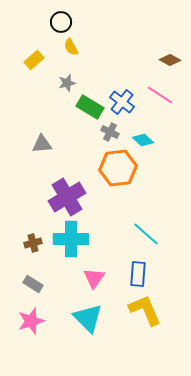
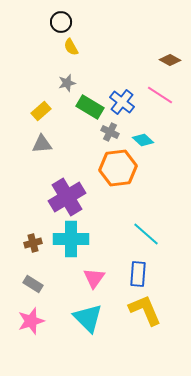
yellow rectangle: moved 7 px right, 51 px down
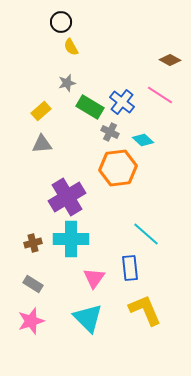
blue rectangle: moved 8 px left, 6 px up; rotated 10 degrees counterclockwise
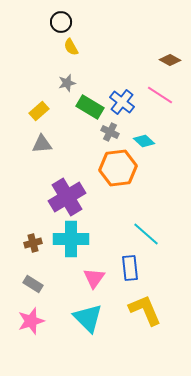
yellow rectangle: moved 2 px left
cyan diamond: moved 1 px right, 1 px down
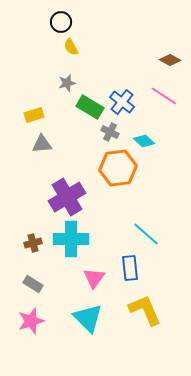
pink line: moved 4 px right, 1 px down
yellow rectangle: moved 5 px left, 4 px down; rotated 24 degrees clockwise
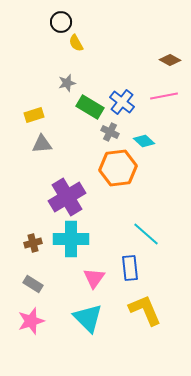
yellow semicircle: moved 5 px right, 4 px up
pink line: rotated 44 degrees counterclockwise
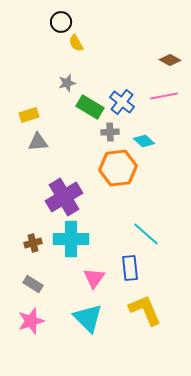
yellow rectangle: moved 5 px left
gray cross: rotated 30 degrees counterclockwise
gray triangle: moved 4 px left, 2 px up
purple cross: moved 3 px left
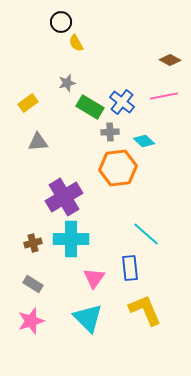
yellow rectangle: moved 1 px left, 12 px up; rotated 18 degrees counterclockwise
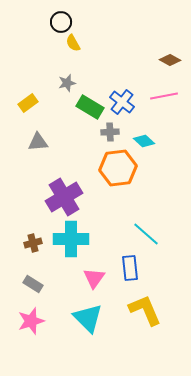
yellow semicircle: moved 3 px left
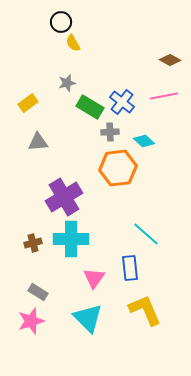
gray rectangle: moved 5 px right, 8 px down
